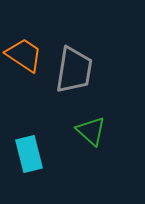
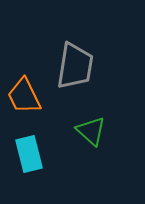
orange trapezoid: moved 41 px down; rotated 150 degrees counterclockwise
gray trapezoid: moved 1 px right, 4 px up
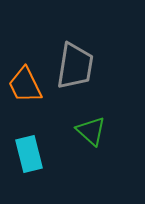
orange trapezoid: moved 1 px right, 11 px up
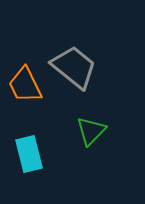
gray trapezoid: moved 1 px left, 1 px down; rotated 60 degrees counterclockwise
green triangle: rotated 32 degrees clockwise
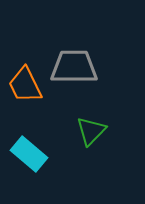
gray trapezoid: rotated 39 degrees counterclockwise
cyan rectangle: rotated 36 degrees counterclockwise
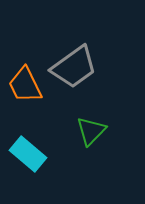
gray trapezoid: rotated 144 degrees clockwise
cyan rectangle: moved 1 px left
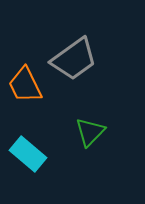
gray trapezoid: moved 8 px up
green triangle: moved 1 px left, 1 px down
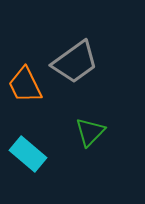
gray trapezoid: moved 1 px right, 3 px down
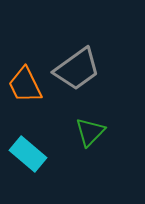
gray trapezoid: moved 2 px right, 7 px down
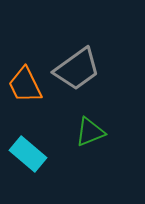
green triangle: rotated 24 degrees clockwise
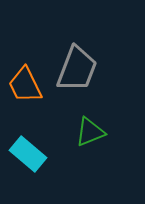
gray trapezoid: rotated 33 degrees counterclockwise
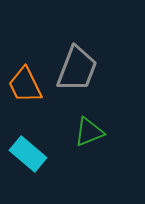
green triangle: moved 1 px left
